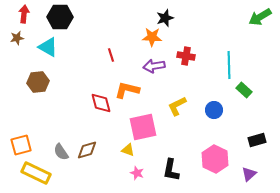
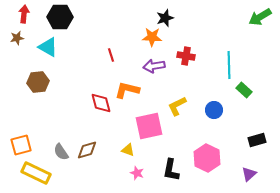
pink square: moved 6 px right, 1 px up
pink hexagon: moved 8 px left, 1 px up
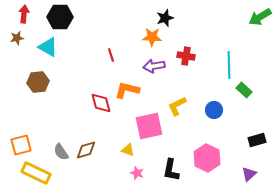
brown diamond: moved 1 px left
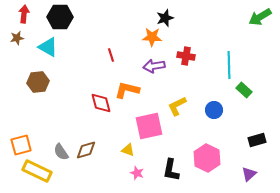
yellow rectangle: moved 1 px right, 2 px up
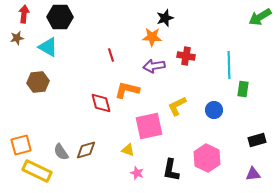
green rectangle: moved 1 px left, 1 px up; rotated 56 degrees clockwise
purple triangle: moved 4 px right; rotated 35 degrees clockwise
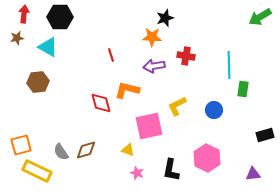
black rectangle: moved 8 px right, 5 px up
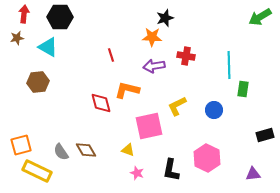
brown diamond: rotated 75 degrees clockwise
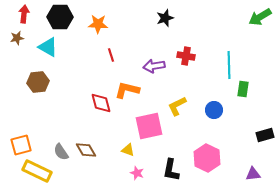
orange star: moved 54 px left, 13 px up
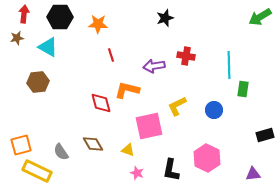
brown diamond: moved 7 px right, 6 px up
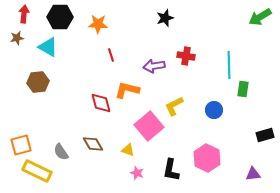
yellow L-shape: moved 3 px left
pink square: rotated 28 degrees counterclockwise
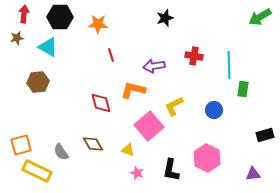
red cross: moved 8 px right
orange L-shape: moved 6 px right
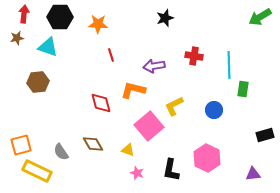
cyan triangle: rotated 10 degrees counterclockwise
